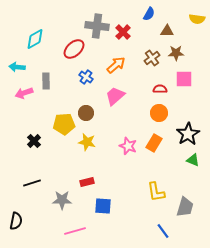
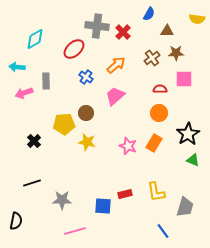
red rectangle: moved 38 px right, 12 px down
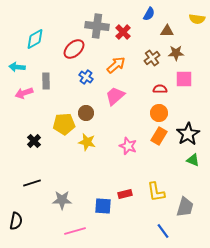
orange rectangle: moved 5 px right, 7 px up
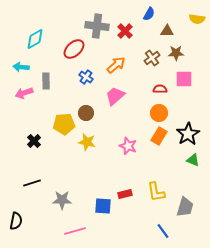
red cross: moved 2 px right, 1 px up
cyan arrow: moved 4 px right
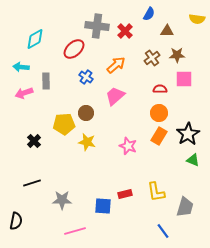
brown star: moved 1 px right, 2 px down
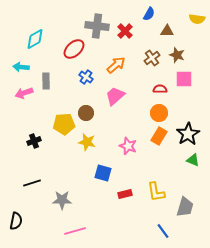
brown star: rotated 21 degrees clockwise
black cross: rotated 24 degrees clockwise
blue square: moved 33 px up; rotated 12 degrees clockwise
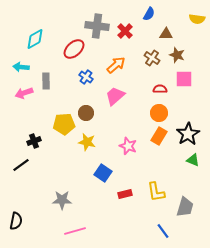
brown triangle: moved 1 px left, 3 px down
brown cross: rotated 21 degrees counterclockwise
blue square: rotated 18 degrees clockwise
black line: moved 11 px left, 18 px up; rotated 18 degrees counterclockwise
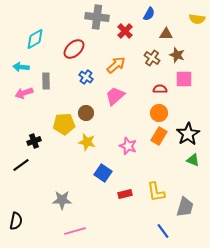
gray cross: moved 9 px up
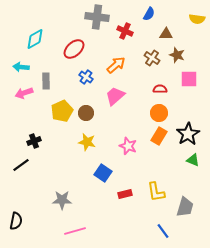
red cross: rotated 21 degrees counterclockwise
pink square: moved 5 px right
yellow pentagon: moved 2 px left, 13 px up; rotated 20 degrees counterclockwise
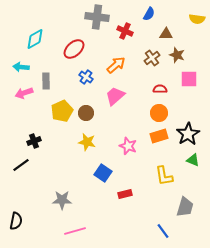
brown cross: rotated 21 degrees clockwise
orange rectangle: rotated 42 degrees clockwise
yellow L-shape: moved 8 px right, 16 px up
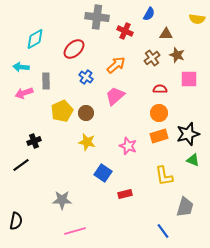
black star: rotated 15 degrees clockwise
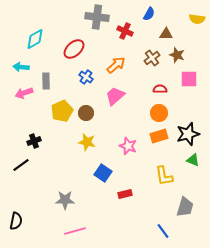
gray star: moved 3 px right
